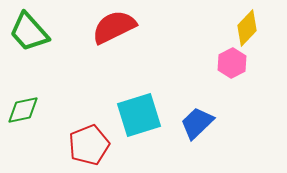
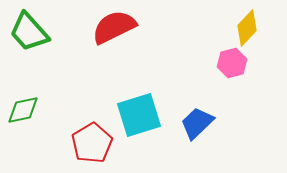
pink hexagon: rotated 12 degrees clockwise
red pentagon: moved 3 px right, 2 px up; rotated 9 degrees counterclockwise
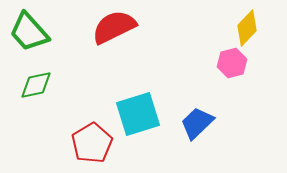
green diamond: moved 13 px right, 25 px up
cyan square: moved 1 px left, 1 px up
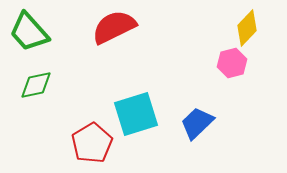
cyan square: moved 2 px left
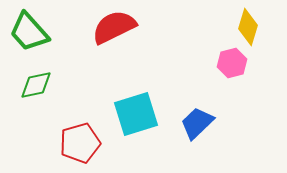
yellow diamond: moved 1 px right, 1 px up; rotated 27 degrees counterclockwise
red pentagon: moved 12 px left; rotated 15 degrees clockwise
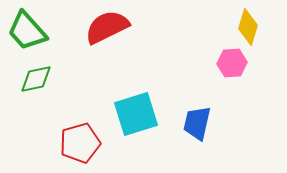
red semicircle: moved 7 px left
green trapezoid: moved 2 px left, 1 px up
pink hexagon: rotated 12 degrees clockwise
green diamond: moved 6 px up
blue trapezoid: rotated 33 degrees counterclockwise
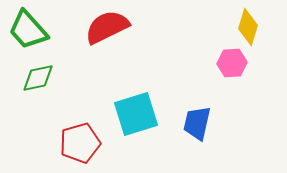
green trapezoid: moved 1 px right, 1 px up
green diamond: moved 2 px right, 1 px up
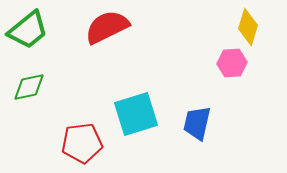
green trapezoid: rotated 87 degrees counterclockwise
green diamond: moved 9 px left, 9 px down
red pentagon: moved 2 px right; rotated 9 degrees clockwise
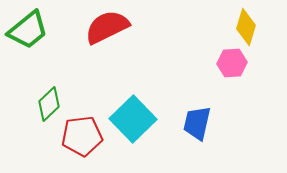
yellow diamond: moved 2 px left
green diamond: moved 20 px right, 17 px down; rotated 32 degrees counterclockwise
cyan square: moved 3 px left, 5 px down; rotated 27 degrees counterclockwise
red pentagon: moved 7 px up
